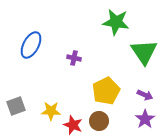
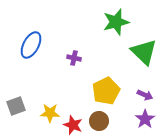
green star: rotated 24 degrees counterclockwise
green triangle: rotated 12 degrees counterclockwise
yellow star: moved 1 px left, 2 px down
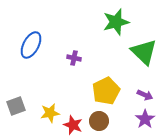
yellow star: rotated 12 degrees counterclockwise
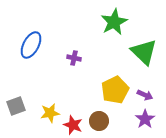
green star: moved 2 px left; rotated 12 degrees counterclockwise
yellow pentagon: moved 9 px right, 1 px up
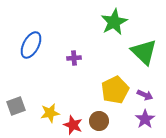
purple cross: rotated 16 degrees counterclockwise
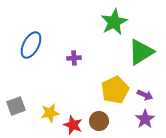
green triangle: moved 3 px left; rotated 44 degrees clockwise
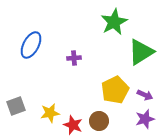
purple star: rotated 18 degrees clockwise
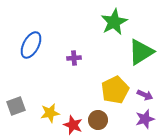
brown circle: moved 1 px left, 1 px up
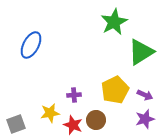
purple cross: moved 37 px down
gray square: moved 18 px down
brown circle: moved 2 px left
